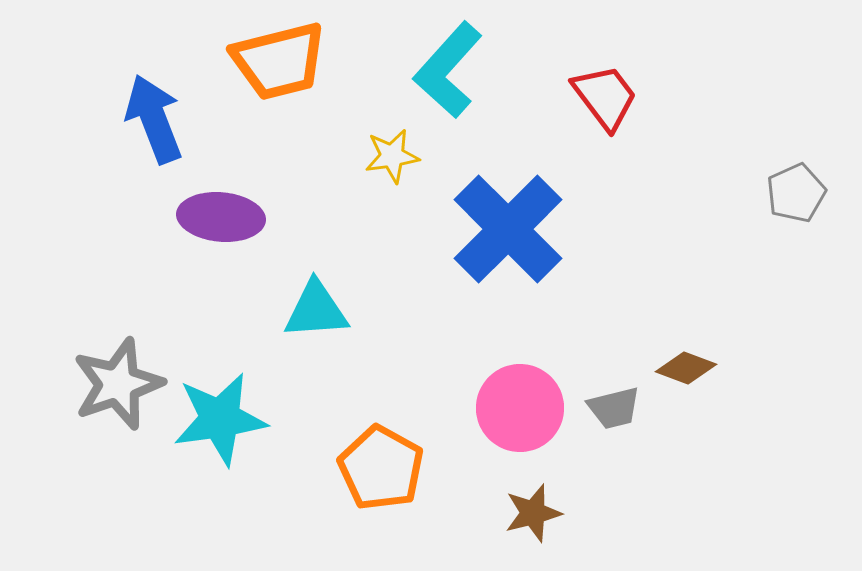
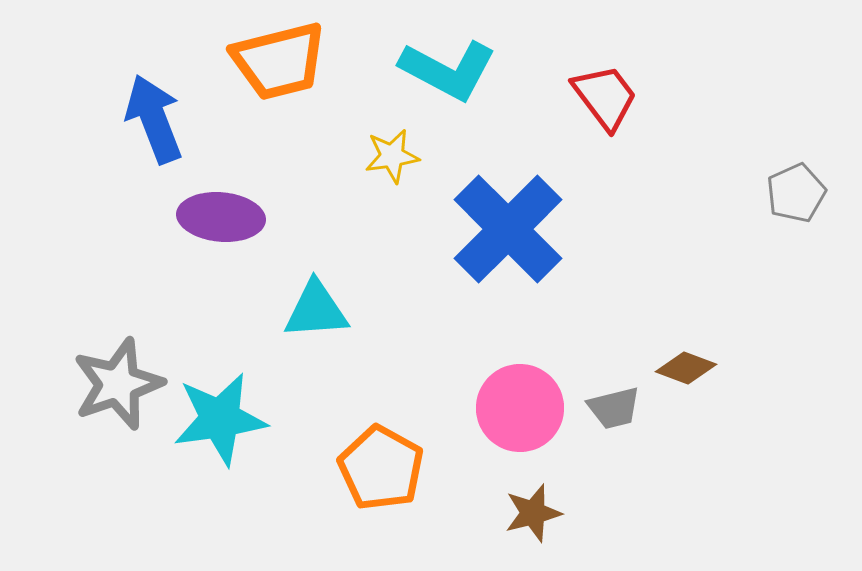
cyan L-shape: rotated 104 degrees counterclockwise
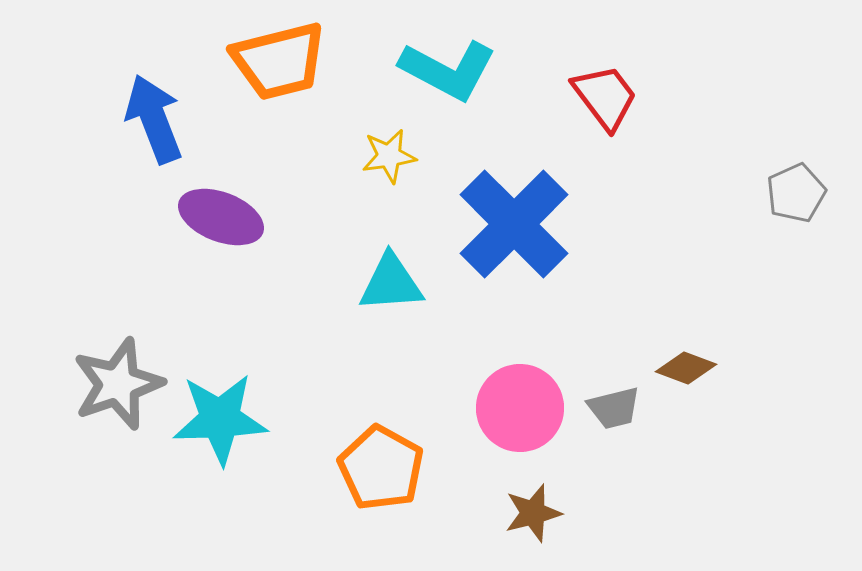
yellow star: moved 3 px left
purple ellipse: rotated 16 degrees clockwise
blue cross: moved 6 px right, 5 px up
cyan triangle: moved 75 px right, 27 px up
cyan star: rotated 6 degrees clockwise
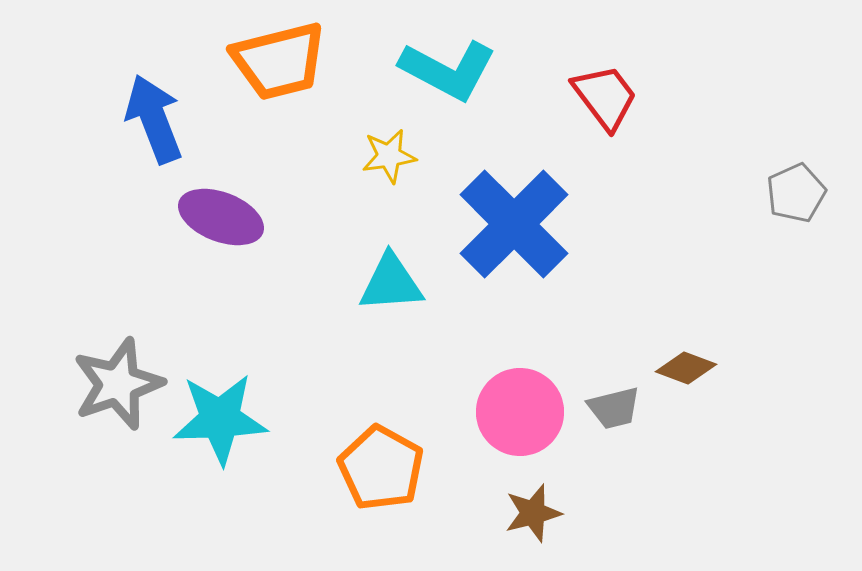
pink circle: moved 4 px down
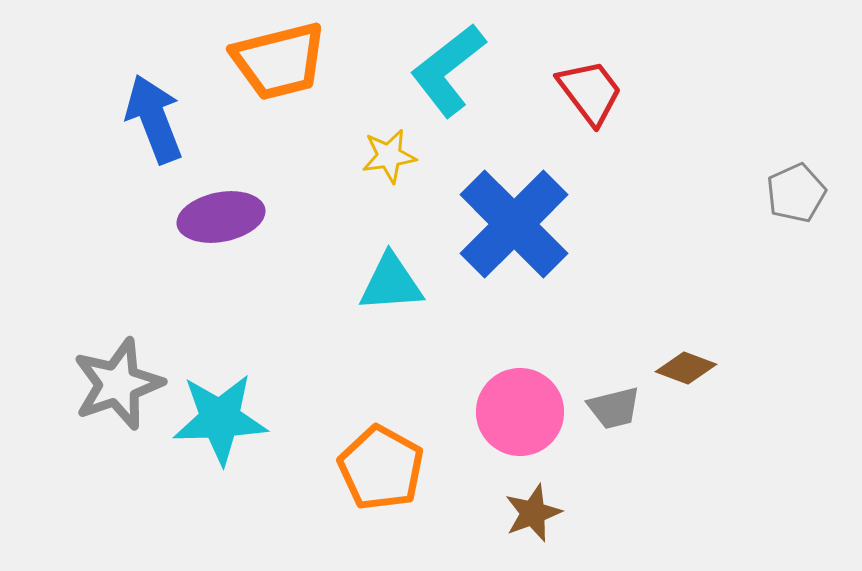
cyan L-shape: rotated 114 degrees clockwise
red trapezoid: moved 15 px left, 5 px up
purple ellipse: rotated 32 degrees counterclockwise
brown star: rotated 6 degrees counterclockwise
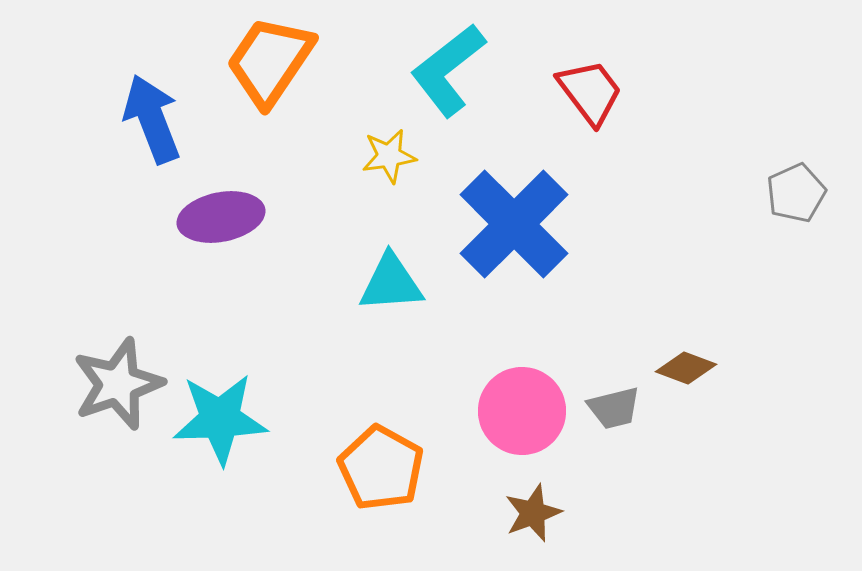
orange trapezoid: moved 9 px left; rotated 138 degrees clockwise
blue arrow: moved 2 px left
pink circle: moved 2 px right, 1 px up
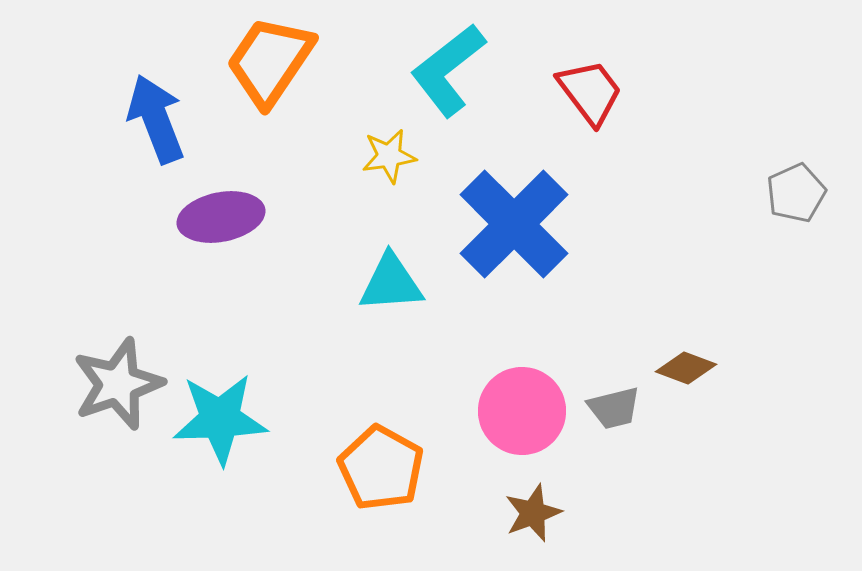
blue arrow: moved 4 px right
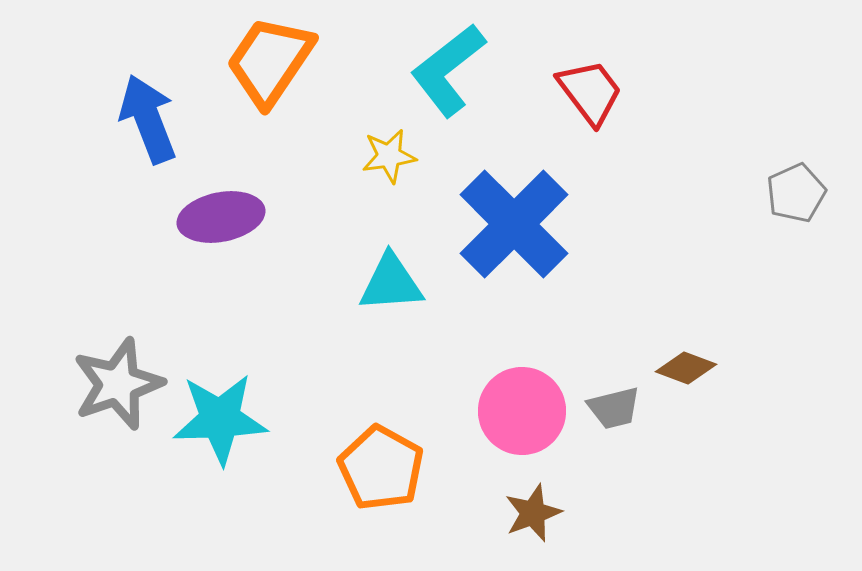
blue arrow: moved 8 px left
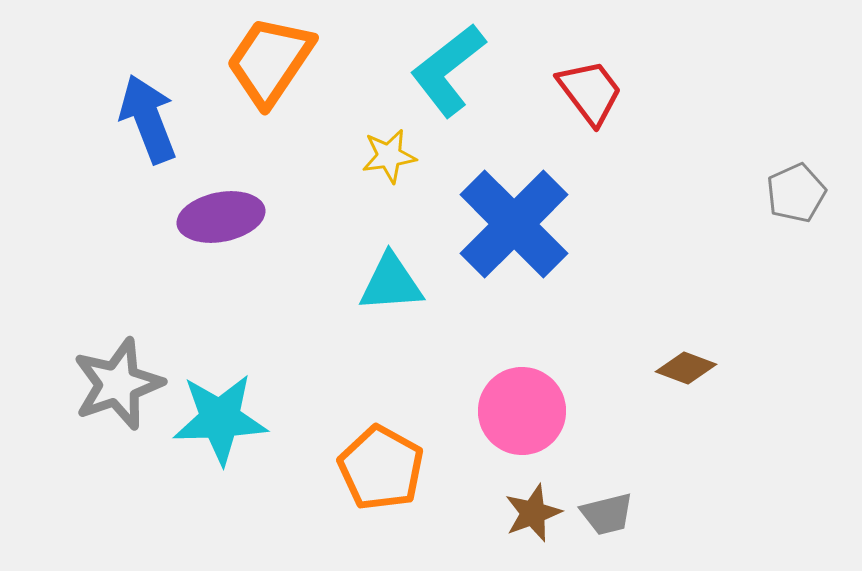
gray trapezoid: moved 7 px left, 106 px down
